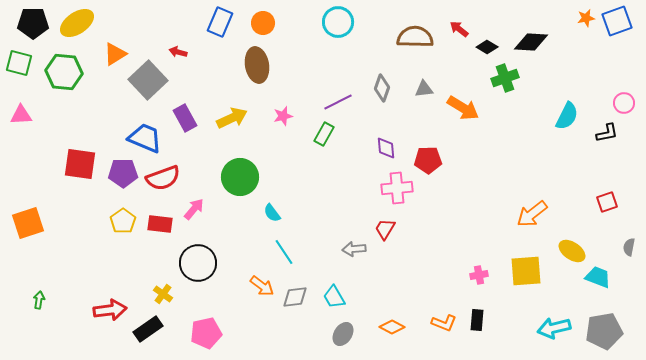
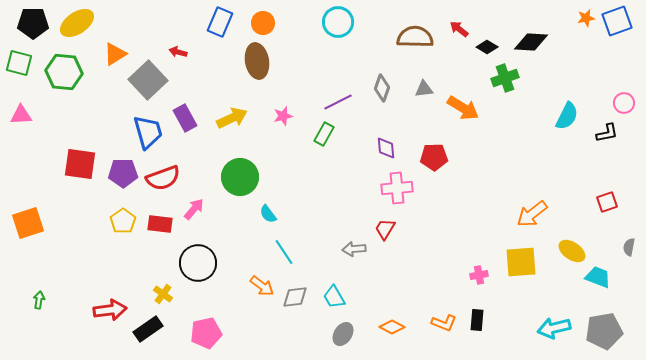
brown ellipse at (257, 65): moved 4 px up
blue trapezoid at (145, 138): moved 3 px right, 6 px up; rotated 51 degrees clockwise
red pentagon at (428, 160): moved 6 px right, 3 px up
cyan semicircle at (272, 213): moved 4 px left, 1 px down
yellow square at (526, 271): moved 5 px left, 9 px up
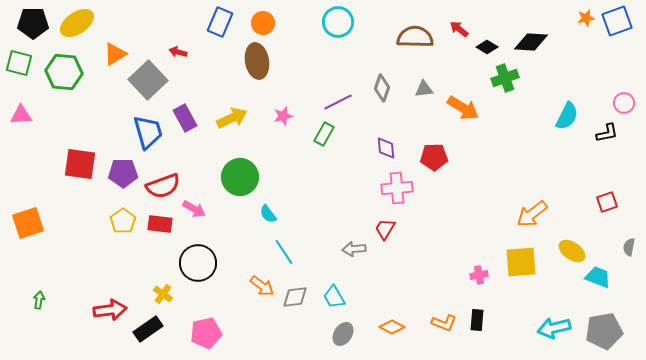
red semicircle at (163, 178): moved 8 px down
pink arrow at (194, 209): rotated 80 degrees clockwise
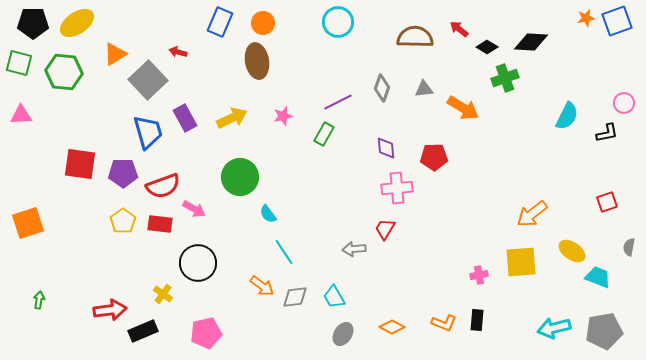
black rectangle at (148, 329): moved 5 px left, 2 px down; rotated 12 degrees clockwise
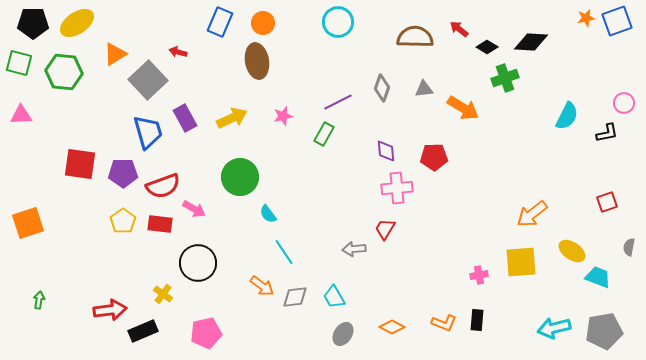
purple diamond at (386, 148): moved 3 px down
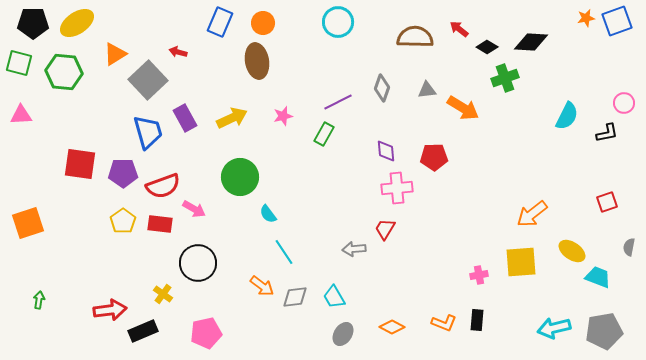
gray triangle at (424, 89): moved 3 px right, 1 px down
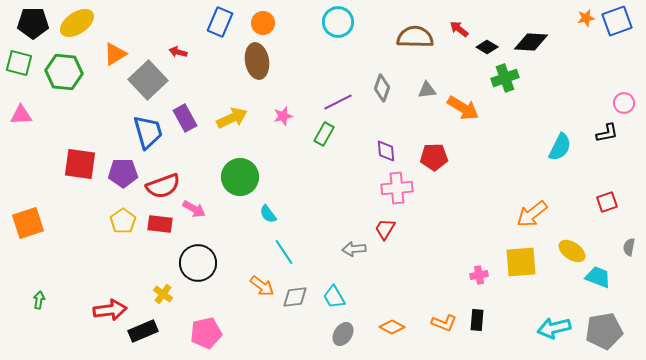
cyan semicircle at (567, 116): moved 7 px left, 31 px down
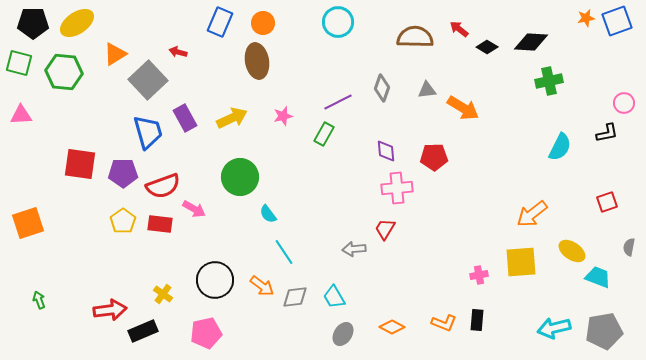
green cross at (505, 78): moved 44 px right, 3 px down; rotated 8 degrees clockwise
black circle at (198, 263): moved 17 px right, 17 px down
green arrow at (39, 300): rotated 30 degrees counterclockwise
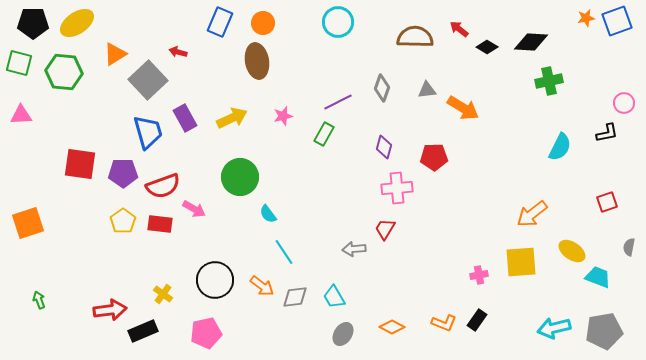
purple diamond at (386, 151): moved 2 px left, 4 px up; rotated 20 degrees clockwise
black rectangle at (477, 320): rotated 30 degrees clockwise
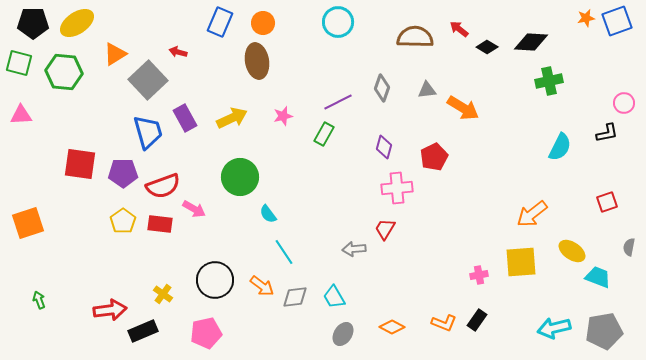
red pentagon at (434, 157): rotated 24 degrees counterclockwise
